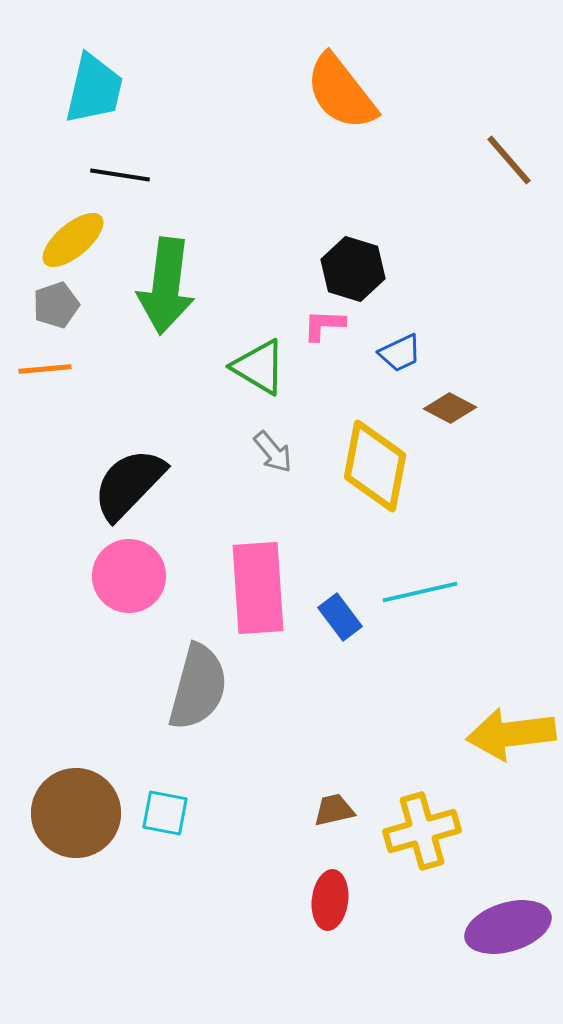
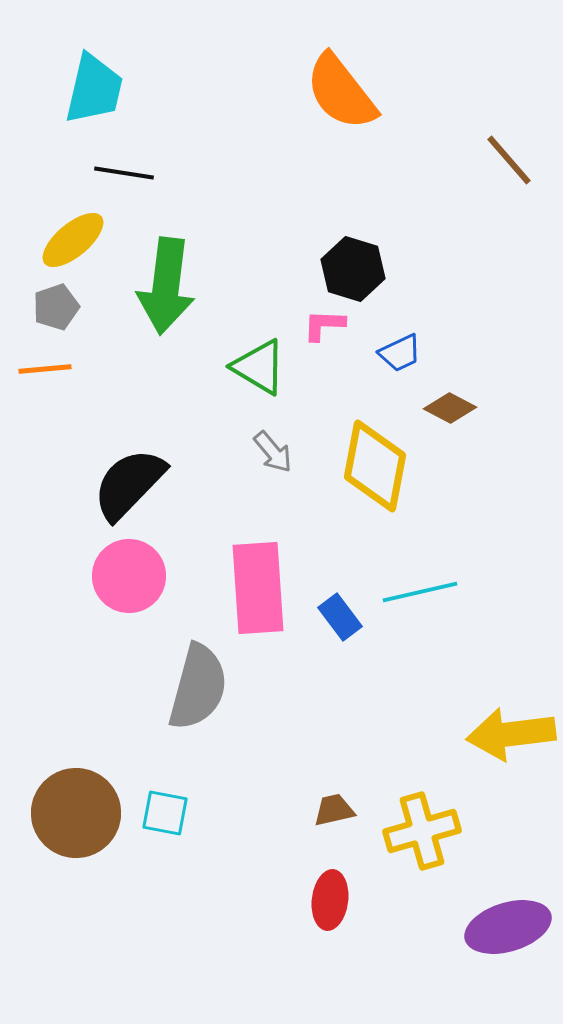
black line: moved 4 px right, 2 px up
gray pentagon: moved 2 px down
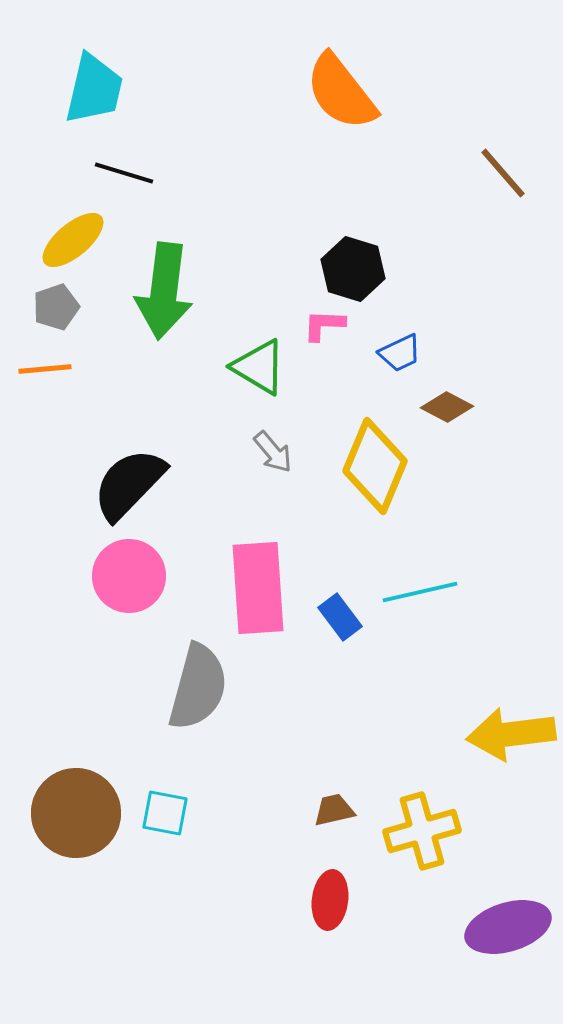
brown line: moved 6 px left, 13 px down
black line: rotated 8 degrees clockwise
green arrow: moved 2 px left, 5 px down
brown diamond: moved 3 px left, 1 px up
yellow diamond: rotated 12 degrees clockwise
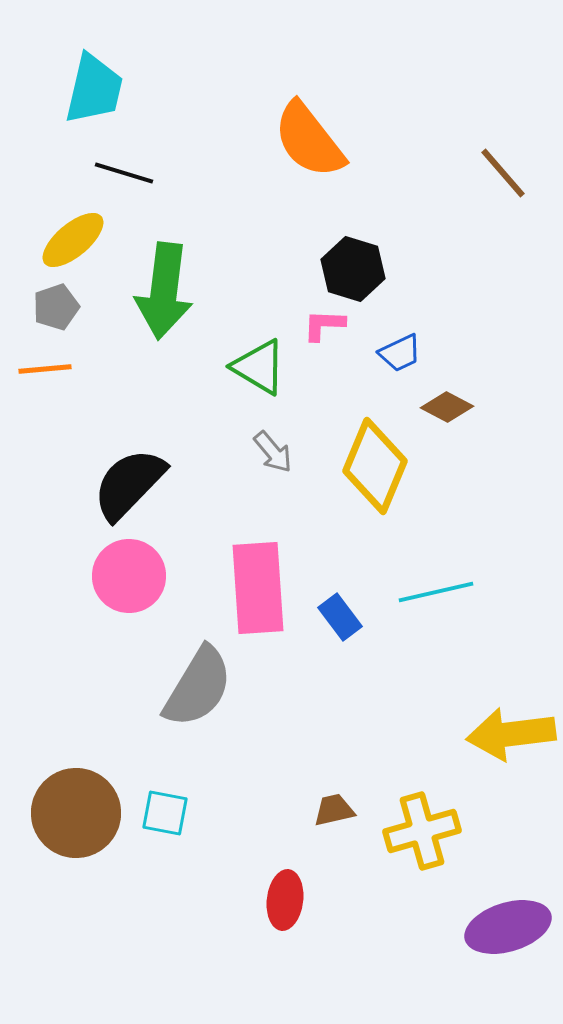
orange semicircle: moved 32 px left, 48 px down
cyan line: moved 16 px right
gray semicircle: rotated 16 degrees clockwise
red ellipse: moved 45 px left
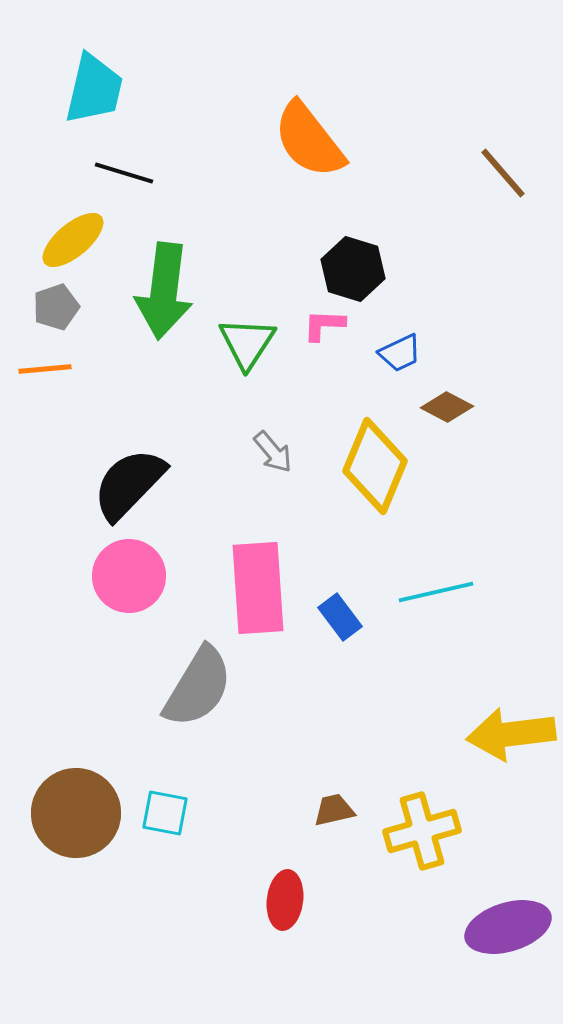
green triangle: moved 12 px left, 24 px up; rotated 32 degrees clockwise
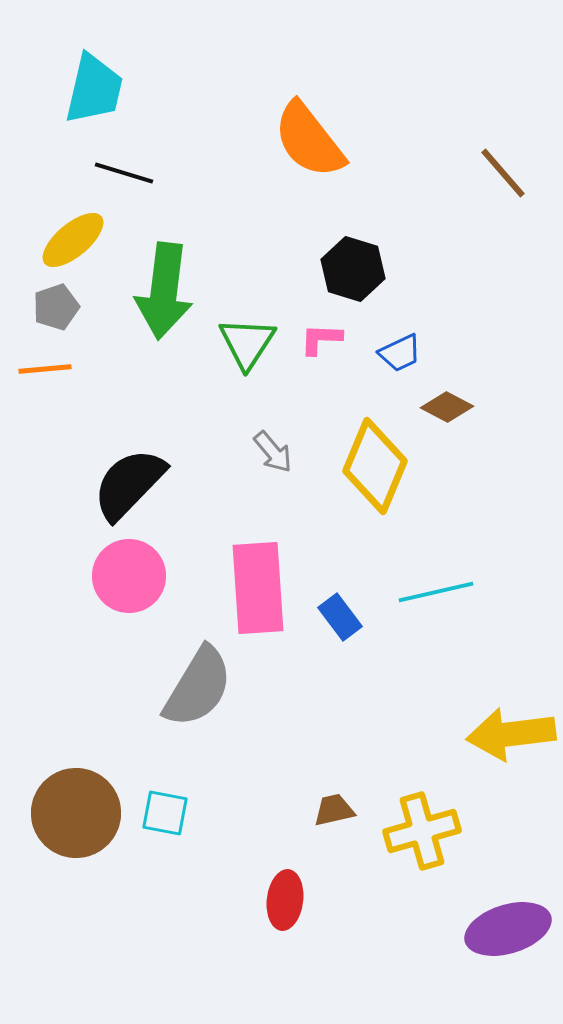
pink L-shape: moved 3 px left, 14 px down
purple ellipse: moved 2 px down
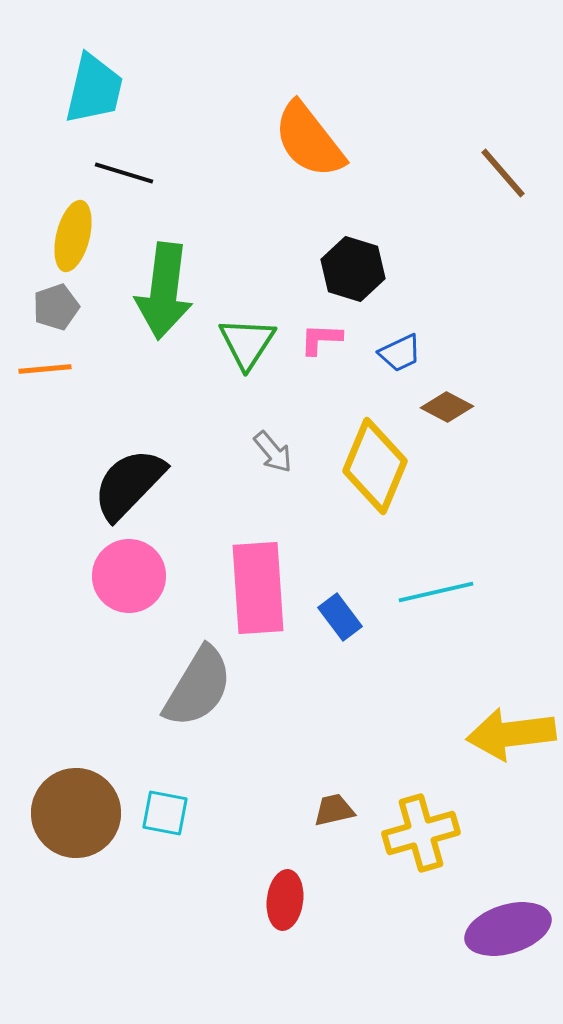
yellow ellipse: moved 4 px up; rotated 36 degrees counterclockwise
yellow cross: moved 1 px left, 2 px down
